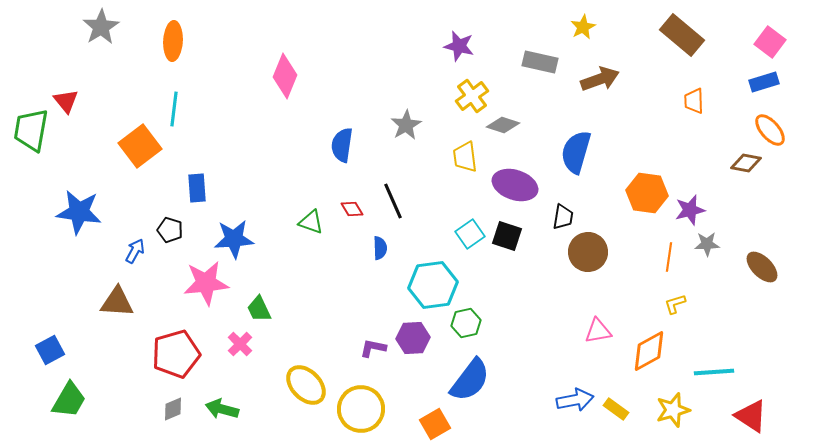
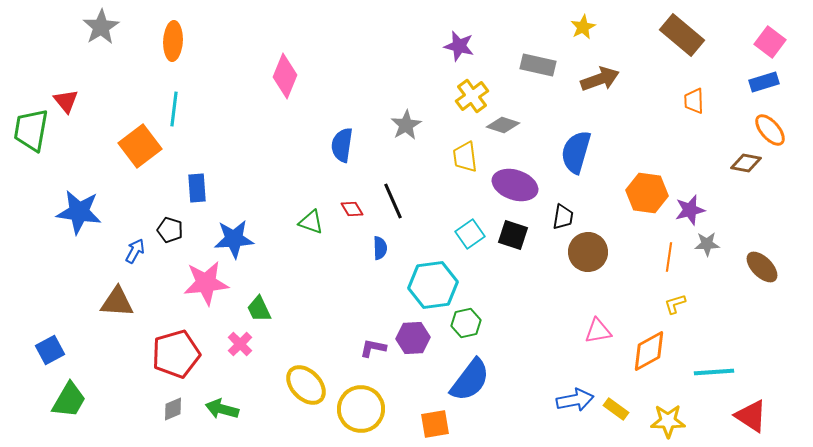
gray rectangle at (540, 62): moved 2 px left, 3 px down
black square at (507, 236): moved 6 px right, 1 px up
yellow star at (673, 410): moved 5 px left, 11 px down; rotated 16 degrees clockwise
orange square at (435, 424): rotated 20 degrees clockwise
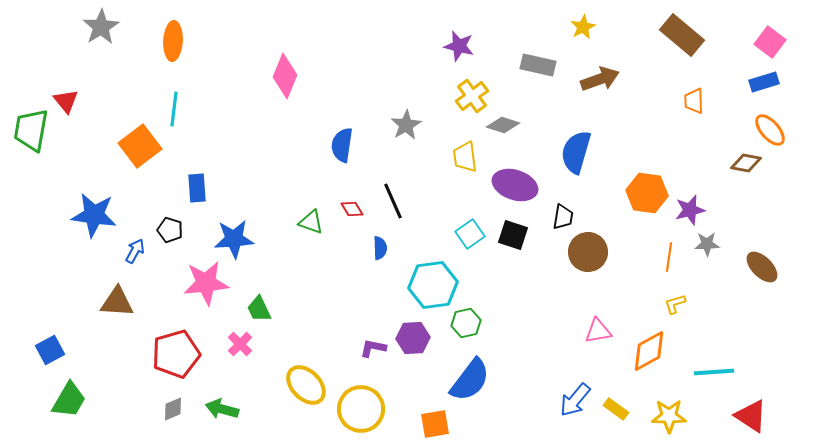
blue star at (79, 212): moved 15 px right, 3 px down
blue arrow at (575, 400): rotated 141 degrees clockwise
yellow star at (668, 421): moved 1 px right, 5 px up
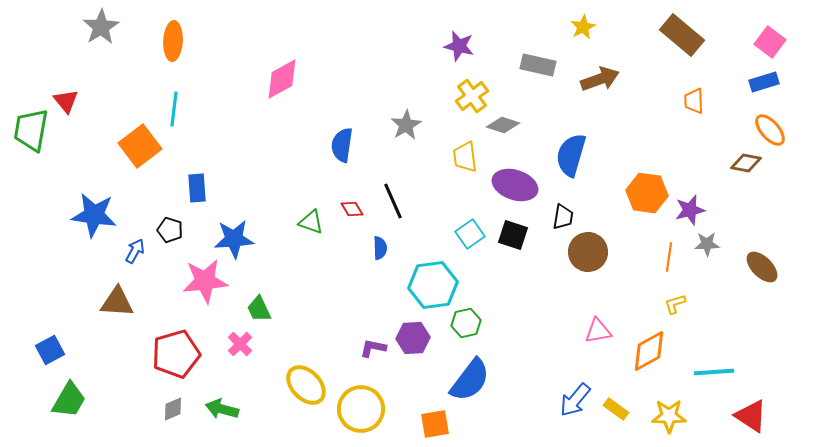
pink diamond at (285, 76): moved 3 px left, 3 px down; rotated 39 degrees clockwise
blue semicircle at (576, 152): moved 5 px left, 3 px down
pink star at (206, 283): moved 1 px left, 2 px up
